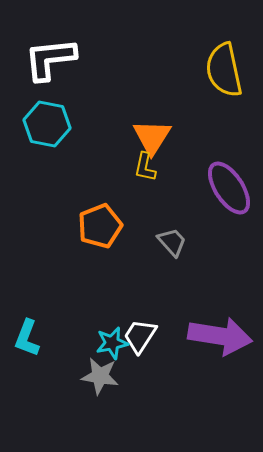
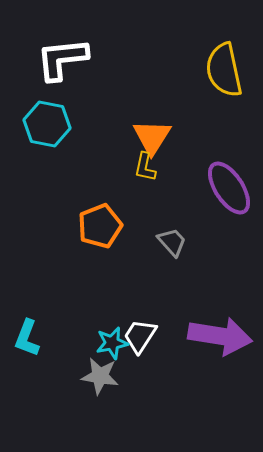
white L-shape: moved 12 px right
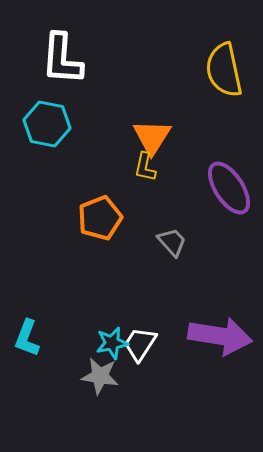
white L-shape: rotated 80 degrees counterclockwise
orange pentagon: moved 8 px up
white trapezoid: moved 8 px down
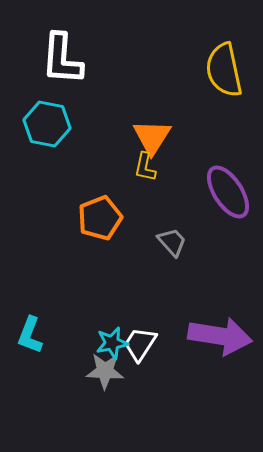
purple ellipse: moved 1 px left, 4 px down
cyan L-shape: moved 3 px right, 3 px up
gray star: moved 5 px right, 5 px up; rotated 6 degrees counterclockwise
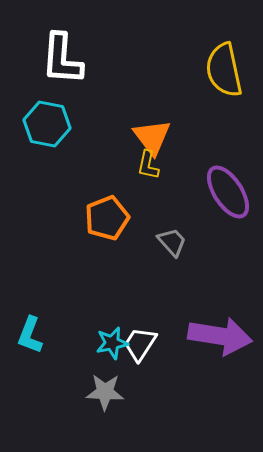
orange triangle: rotated 9 degrees counterclockwise
yellow L-shape: moved 3 px right, 2 px up
orange pentagon: moved 7 px right
gray star: moved 21 px down
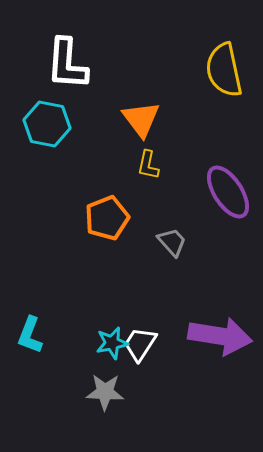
white L-shape: moved 5 px right, 5 px down
orange triangle: moved 11 px left, 18 px up
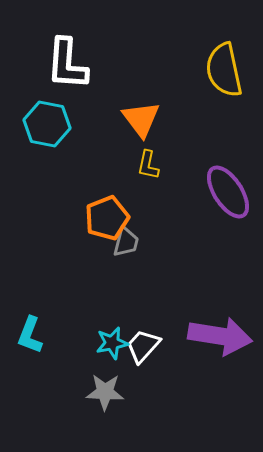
gray trapezoid: moved 46 px left; rotated 56 degrees clockwise
white trapezoid: moved 3 px right, 2 px down; rotated 9 degrees clockwise
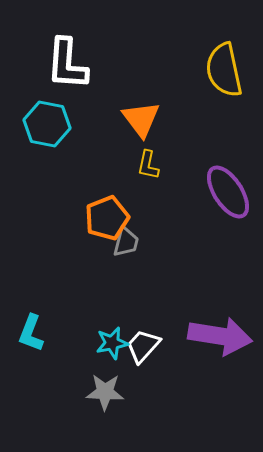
cyan L-shape: moved 1 px right, 2 px up
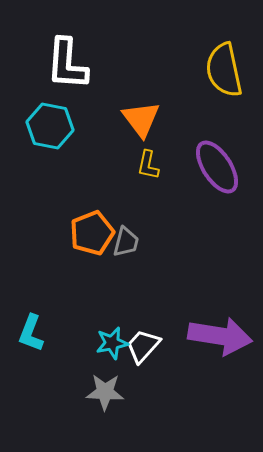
cyan hexagon: moved 3 px right, 2 px down
purple ellipse: moved 11 px left, 25 px up
orange pentagon: moved 15 px left, 15 px down
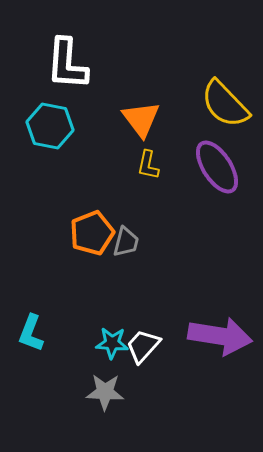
yellow semicircle: moved 1 px right, 34 px down; rotated 32 degrees counterclockwise
cyan star: rotated 16 degrees clockwise
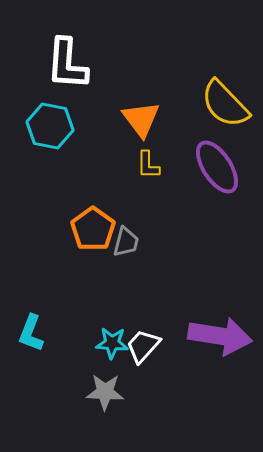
yellow L-shape: rotated 12 degrees counterclockwise
orange pentagon: moved 1 px right, 4 px up; rotated 15 degrees counterclockwise
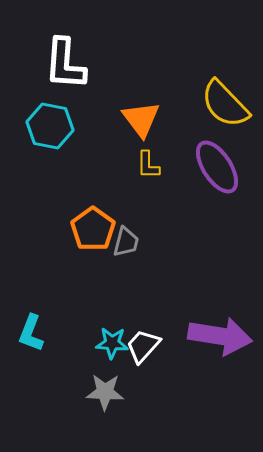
white L-shape: moved 2 px left
